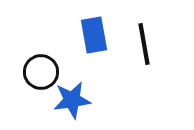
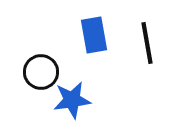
black line: moved 3 px right, 1 px up
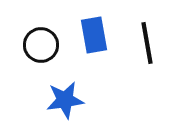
black circle: moved 27 px up
blue star: moved 7 px left
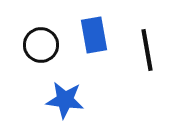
black line: moved 7 px down
blue star: rotated 15 degrees clockwise
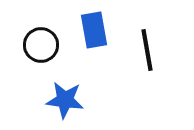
blue rectangle: moved 5 px up
